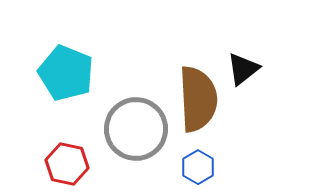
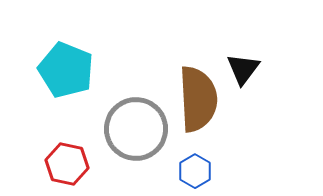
black triangle: rotated 15 degrees counterclockwise
cyan pentagon: moved 3 px up
blue hexagon: moved 3 px left, 4 px down
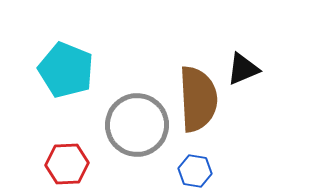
black triangle: rotated 30 degrees clockwise
gray circle: moved 1 px right, 4 px up
red hexagon: rotated 15 degrees counterclockwise
blue hexagon: rotated 20 degrees counterclockwise
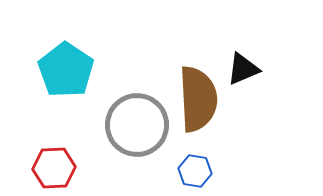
cyan pentagon: rotated 12 degrees clockwise
red hexagon: moved 13 px left, 4 px down
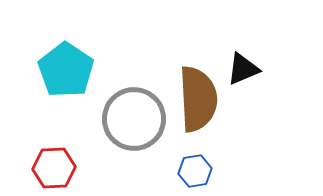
gray circle: moved 3 px left, 6 px up
blue hexagon: rotated 20 degrees counterclockwise
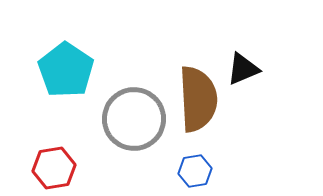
red hexagon: rotated 6 degrees counterclockwise
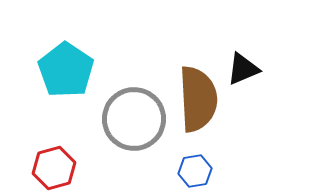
red hexagon: rotated 6 degrees counterclockwise
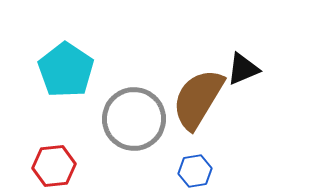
brown semicircle: rotated 146 degrees counterclockwise
red hexagon: moved 2 px up; rotated 9 degrees clockwise
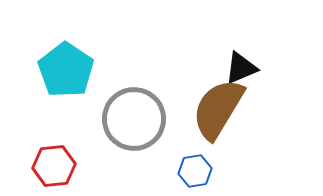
black triangle: moved 2 px left, 1 px up
brown semicircle: moved 20 px right, 10 px down
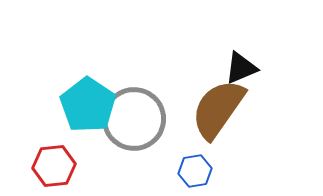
cyan pentagon: moved 22 px right, 35 px down
brown semicircle: rotated 4 degrees clockwise
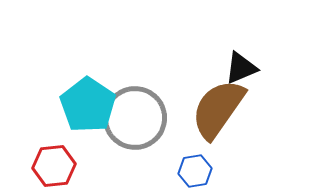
gray circle: moved 1 px right, 1 px up
